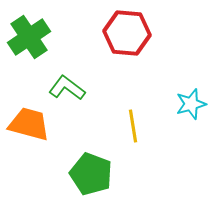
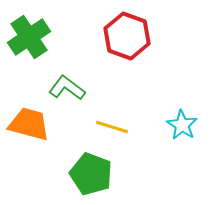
red hexagon: moved 3 px down; rotated 15 degrees clockwise
cyan star: moved 9 px left, 21 px down; rotated 24 degrees counterclockwise
yellow line: moved 21 px left, 1 px down; rotated 64 degrees counterclockwise
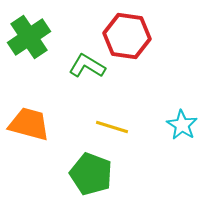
red hexagon: rotated 12 degrees counterclockwise
green L-shape: moved 20 px right, 22 px up; rotated 6 degrees counterclockwise
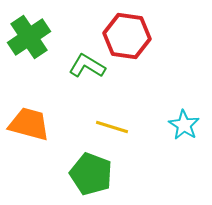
cyan star: moved 2 px right
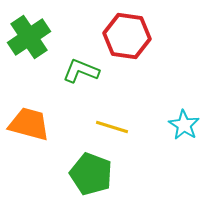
green L-shape: moved 6 px left, 5 px down; rotated 9 degrees counterclockwise
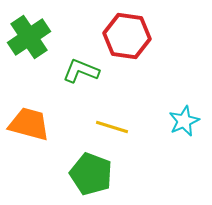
cyan star: moved 4 px up; rotated 16 degrees clockwise
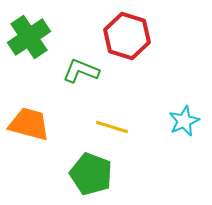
red hexagon: rotated 9 degrees clockwise
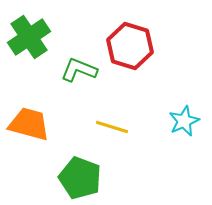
red hexagon: moved 3 px right, 10 px down
green L-shape: moved 2 px left, 1 px up
green pentagon: moved 11 px left, 4 px down
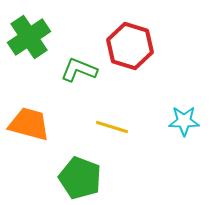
cyan star: rotated 24 degrees clockwise
